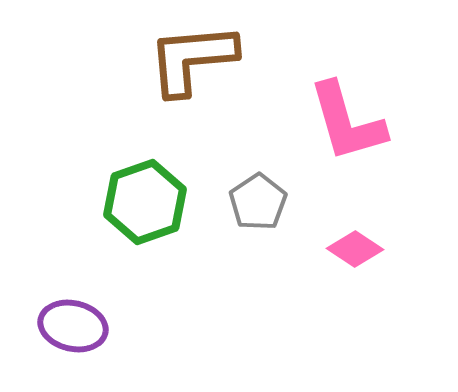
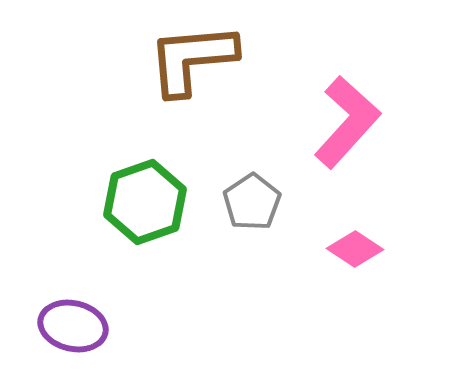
pink L-shape: rotated 122 degrees counterclockwise
gray pentagon: moved 6 px left
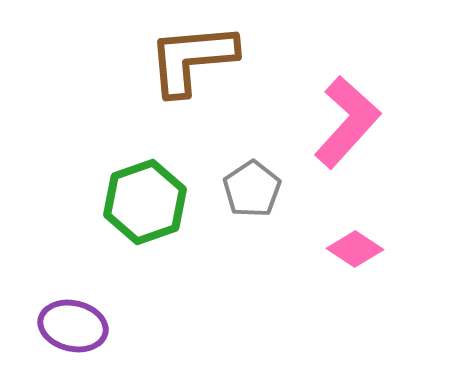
gray pentagon: moved 13 px up
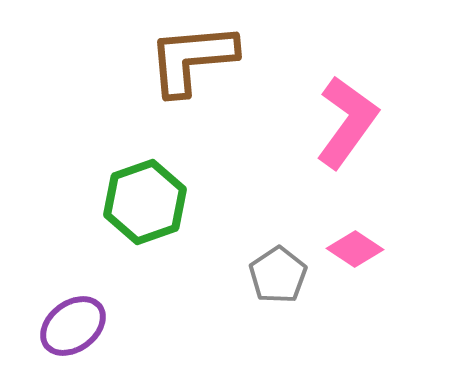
pink L-shape: rotated 6 degrees counterclockwise
gray pentagon: moved 26 px right, 86 px down
purple ellipse: rotated 50 degrees counterclockwise
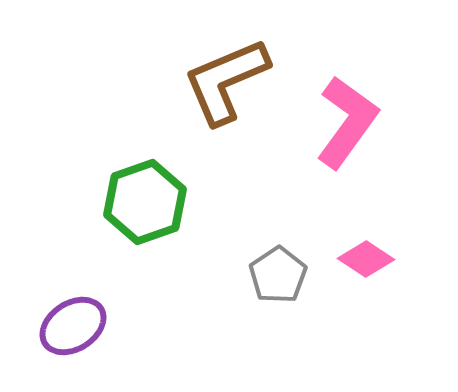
brown L-shape: moved 34 px right, 22 px down; rotated 18 degrees counterclockwise
pink diamond: moved 11 px right, 10 px down
purple ellipse: rotated 4 degrees clockwise
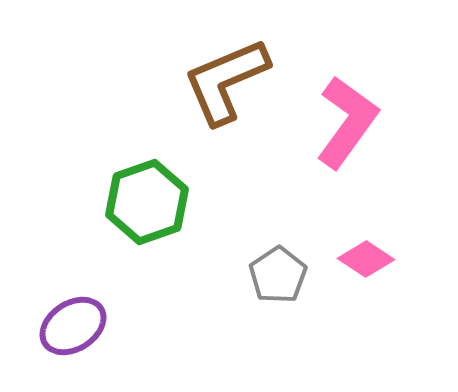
green hexagon: moved 2 px right
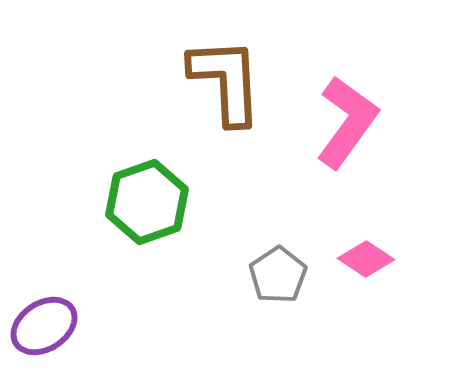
brown L-shape: rotated 110 degrees clockwise
purple ellipse: moved 29 px left
